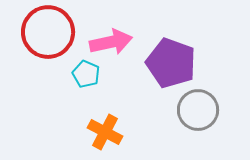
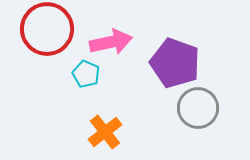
red circle: moved 1 px left, 3 px up
purple pentagon: moved 4 px right
gray circle: moved 2 px up
orange cross: rotated 24 degrees clockwise
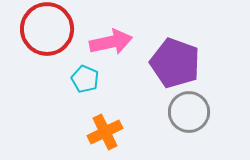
cyan pentagon: moved 1 px left, 5 px down
gray circle: moved 9 px left, 4 px down
orange cross: rotated 12 degrees clockwise
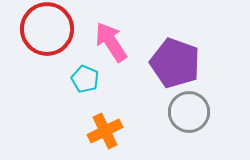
pink arrow: rotated 111 degrees counterclockwise
orange cross: moved 1 px up
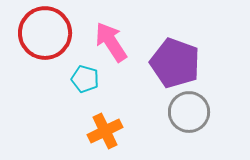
red circle: moved 2 px left, 4 px down
cyan pentagon: rotated 8 degrees counterclockwise
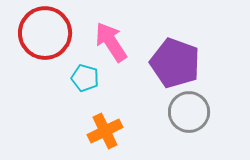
cyan pentagon: moved 1 px up
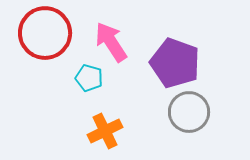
cyan pentagon: moved 4 px right
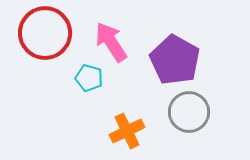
purple pentagon: moved 3 px up; rotated 9 degrees clockwise
orange cross: moved 22 px right
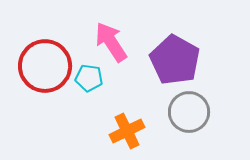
red circle: moved 33 px down
cyan pentagon: rotated 8 degrees counterclockwise
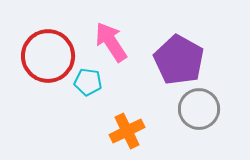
purple pentagon: moved 4 px right
red circle: moved 3 px right, 10 px up
cyan pentagon: moved 1 px left, 4 px down
gray circle: moved 10 px right, 3 px up
